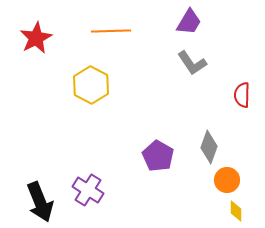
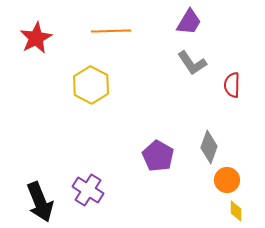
red semicircle: moved 10 px left, 10 px up
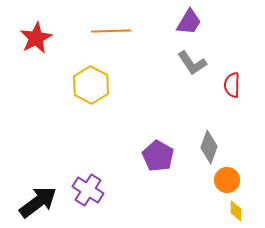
black arrow: moved 2 px left; rotated 105 degrees counterclockwise
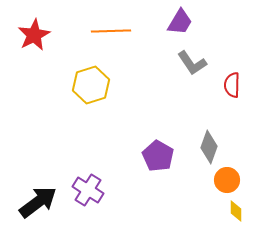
purple trapezoid: moved 9 px left
red star: moved 2 px left, 3 px up
yellow hexagon: rotated 15 degrees clockwise
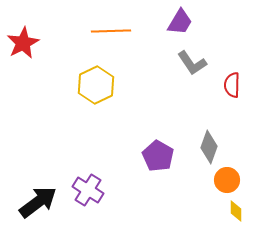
red star: moved 11 px left, 8 px down
yellow hexagon: moved 5 px right; rotated 9 degrees counterclockwise
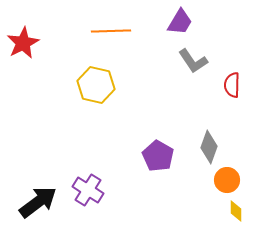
gray L-shape: moved 1 px right, 2 px up
yellow hexagon: rotated 21 degrees counterclockwise
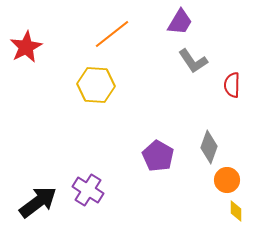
orange line: moved 1 px right, 3 px down; rotated 36 degrees counterclockwise
red star: moved 3 px right, 4 px down
yellow hexagon: rotated 9 degrees counterclockwise
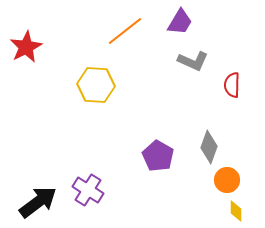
orange line: moved 13 px right, 3 px up
gray L-shape: rotated 32 degrees counterclockwise
